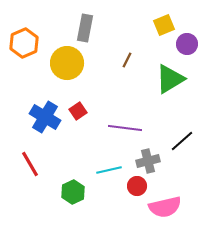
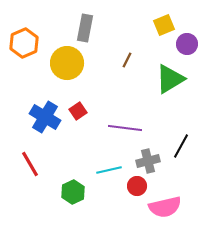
black line: moved 1 px left, 5 px down; rotated 20 degrees counterclockwise
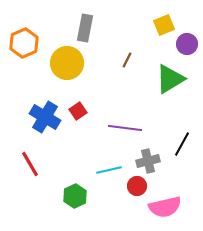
black line: moved 1 px right, 2 px up
green hexagon: moved 2 px right, 4 px down
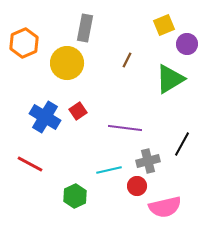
red line: rotated 32 degrees counterclockwise
